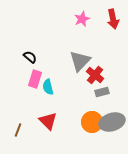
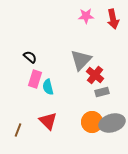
pink star: moved 4 px right, 3 px up; rotated 21 degrees clockwise
gray triangle: moved 1 px right, 1 px up
gray ellipse: moved 1 px down
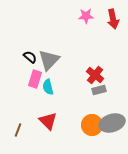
gray triangle: moved 32 px left
gray rectangle: moved 3 px left, 2 px up
orange circle: moved 3 px down
